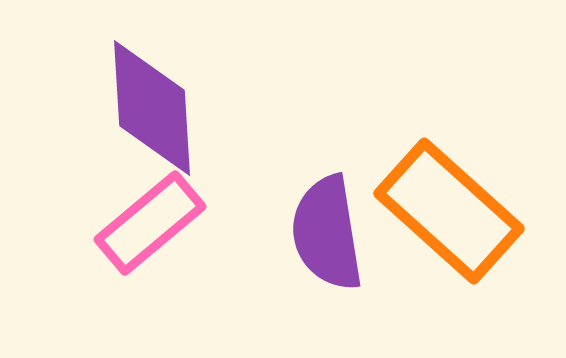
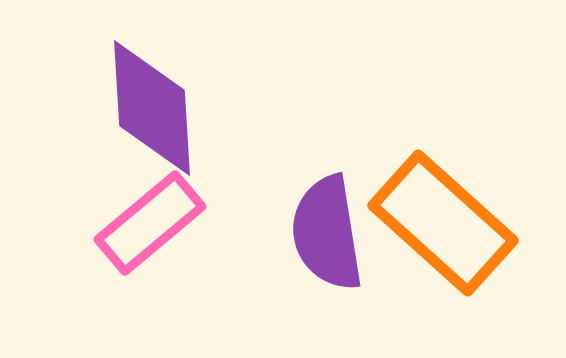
orange rectangle: moved 6 px left, 12 px down
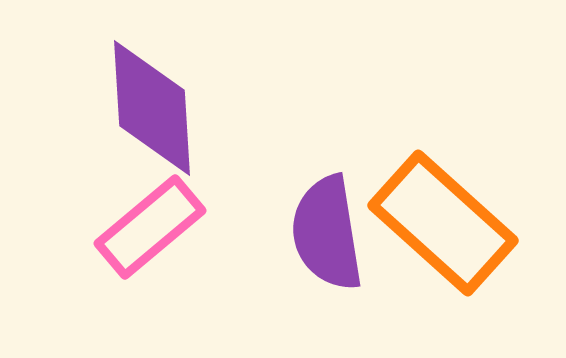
pink rectangle: moved 4 px down
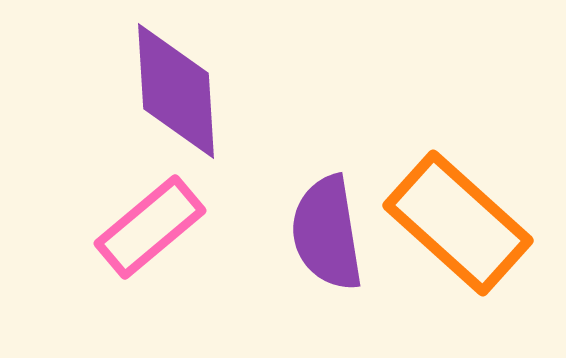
purple diamond: moved 24 px right, 17 px up
orange rectangle: moved 15 px right
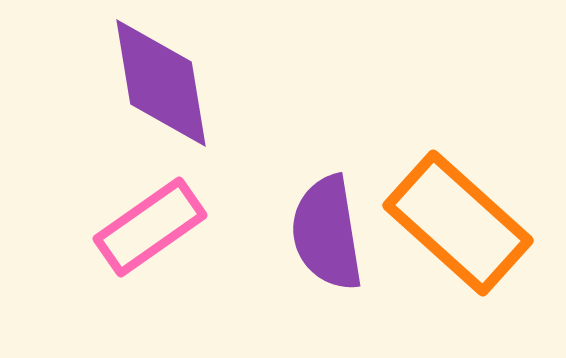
purple diamond: moved 15 px left, 8 px up; rotated 6 degrees counterclockwise
pink rectangle: rotated 5 degrees clockwise
